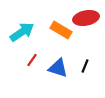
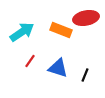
orange rectangle: rotated 10 degrees counterclockwise
red line: moved 2 px left, 1 px down
black line: moved 9 px down
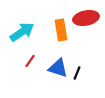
orange rectangle: rotated 60 degrees clockwise
black line: moved 8 px left, 2 px up
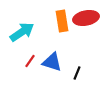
orange rectangle: moved 1 px right, 9 px up
blue triangle: moved 6 px left, 6 px up
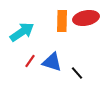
orange rectangle: rotated 10 degrees clockwise
black line: rotated 64 degrees counterclockwise
